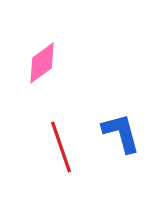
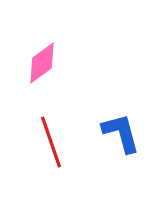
red line: moved 10 px left, 5 px up
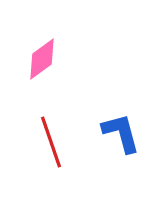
pink diamond: moved 4 px up
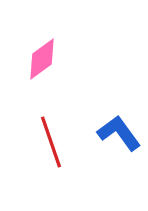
blue L-shape: moved 2 px left; rotated 21 degrees counterclockwise
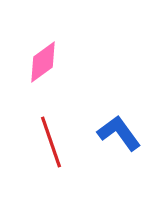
pink diamond: moved 1 px right, 3 px down
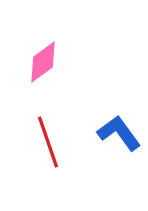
red line: moved 3 px left
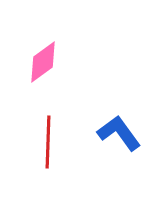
red line: rotated 21 degrees clockwise
